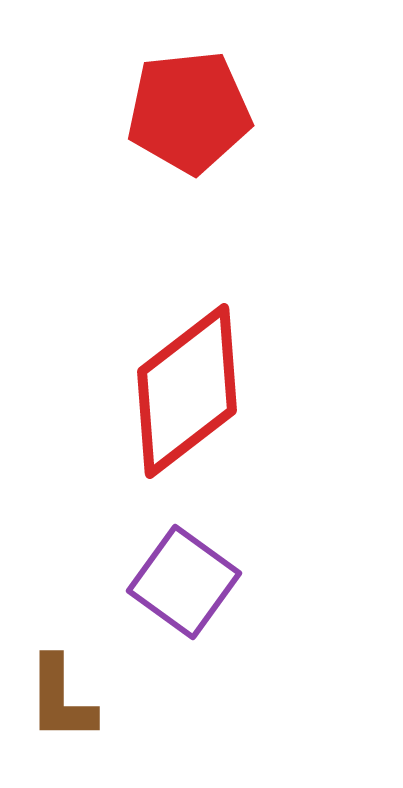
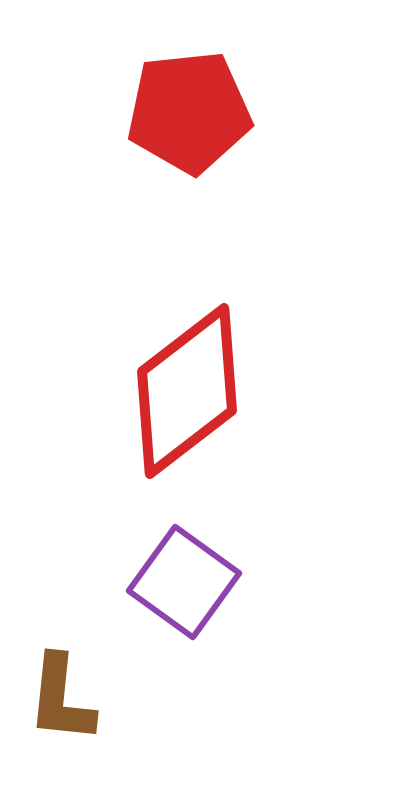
brown L-shape: rotated 6 degrees clockwise
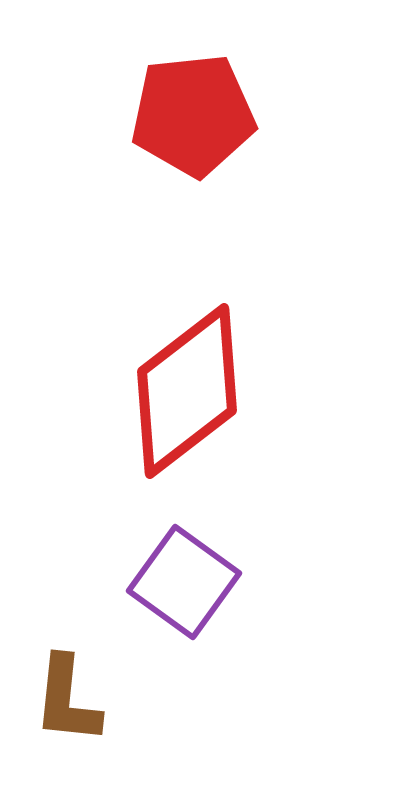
red pentagon: moved 4 px right, 3 px down
brown L-shape: moved 6 px right, 1 px down
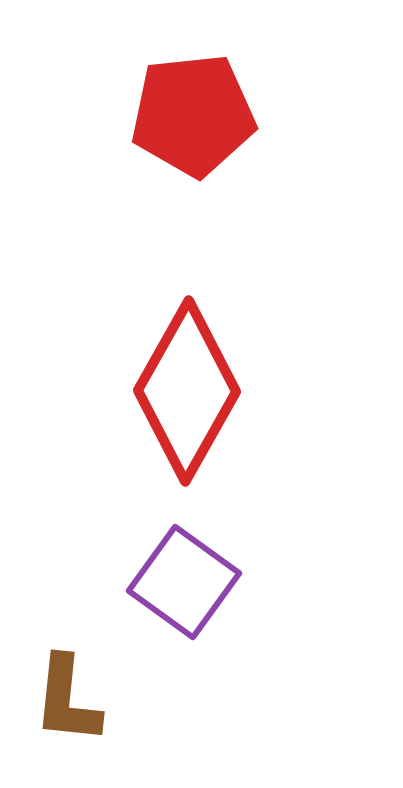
red diamond: rotated 23 degrees counterclockwise
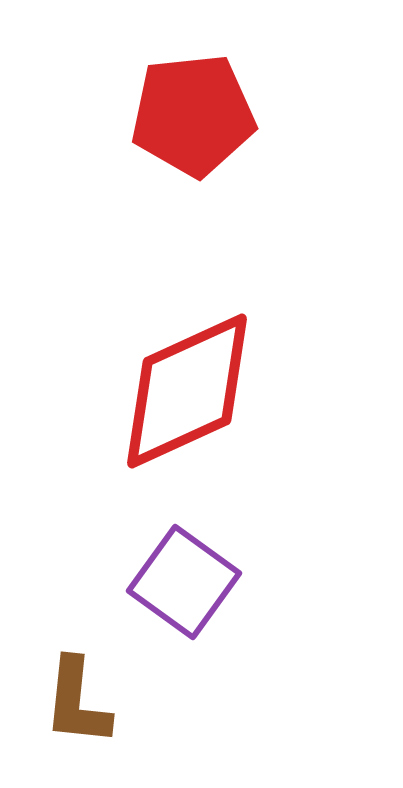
red diamond: rotated 36 degrees clockwise
brown L-shape: moved 10 px right, 2 px down
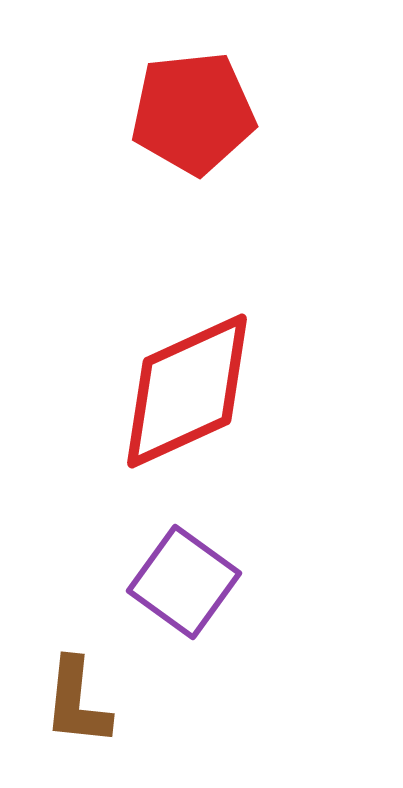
red pentagon: moved 2 px up
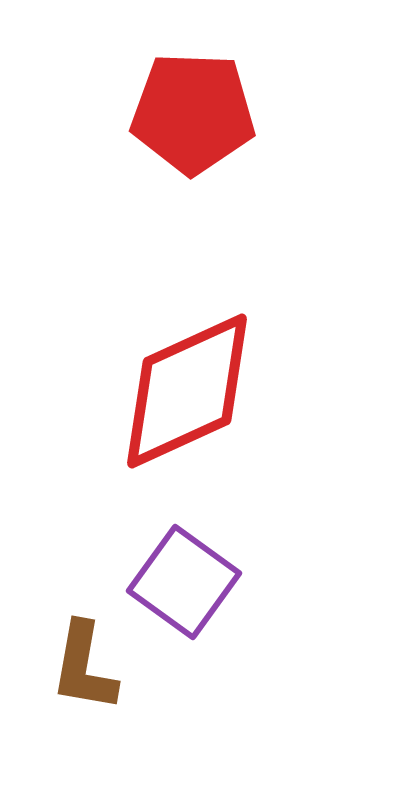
red pentagon: rotated 8 degrees clockwise
brown L-shape: moved 7 px right, 35 px up; rotated 4 degrees clockwise
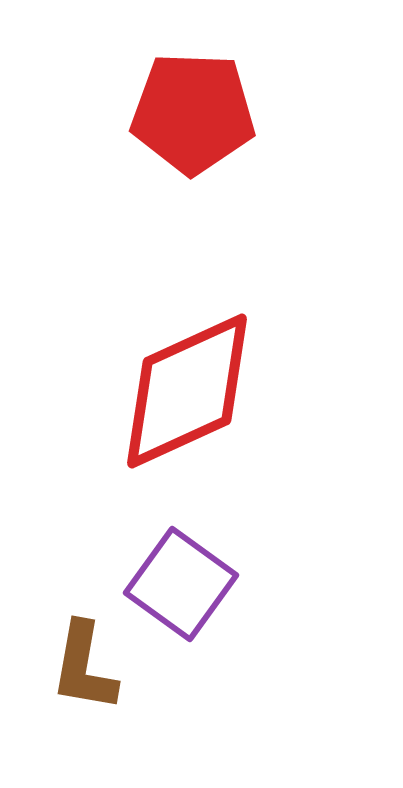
purple square: moved 3 px left, 2 px down
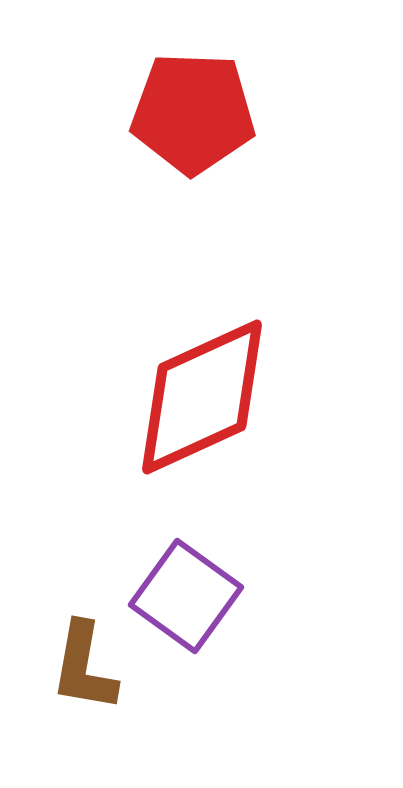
red diamond: moved 15 px right, 6 px down
purple square: moved 5 px right, 12 px down
